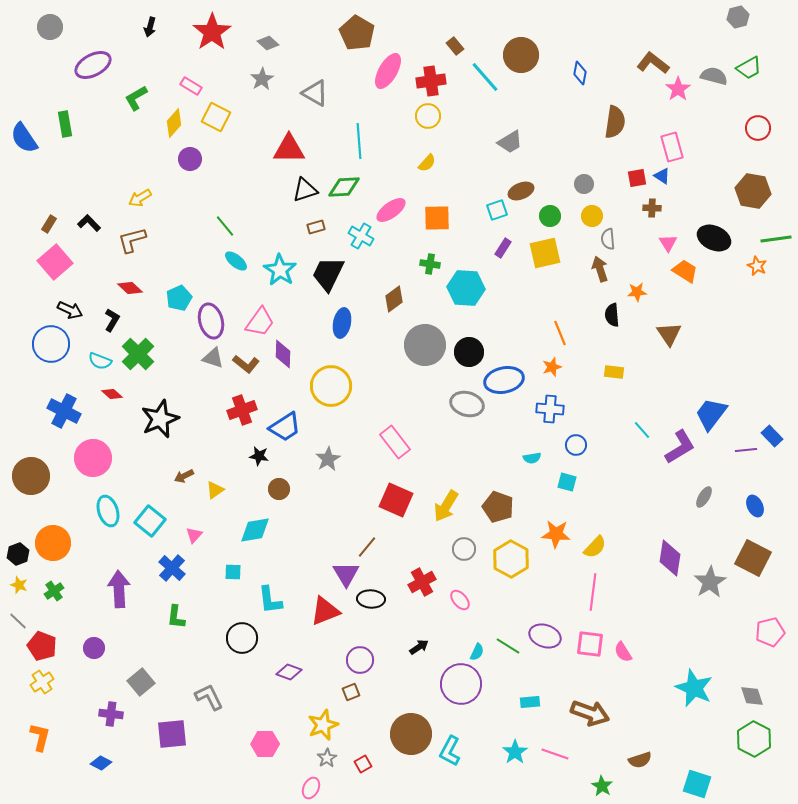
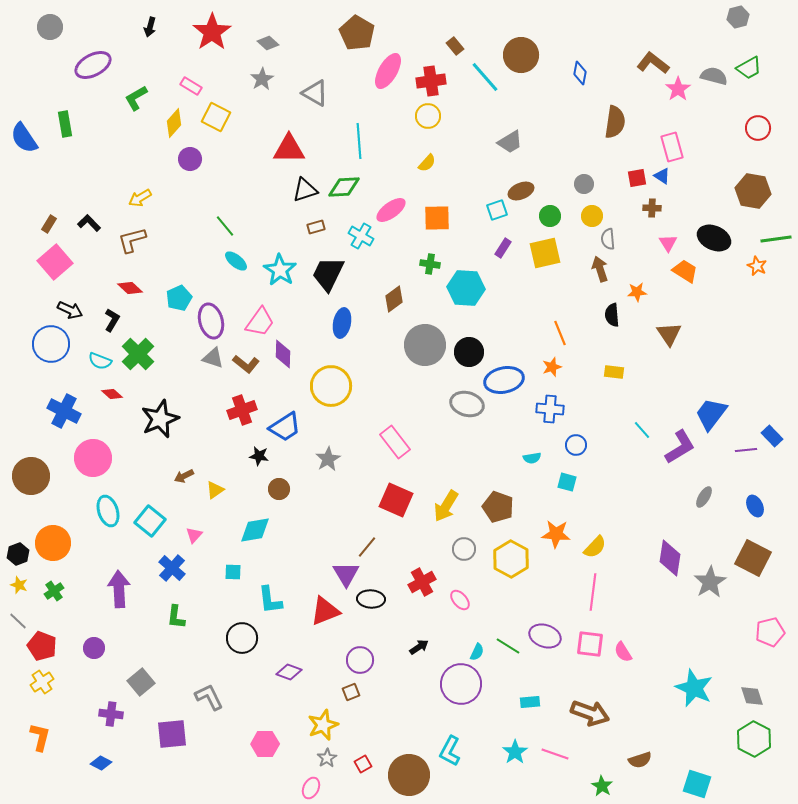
brown circle at (411, 734): moved 2 px left, 41 px down
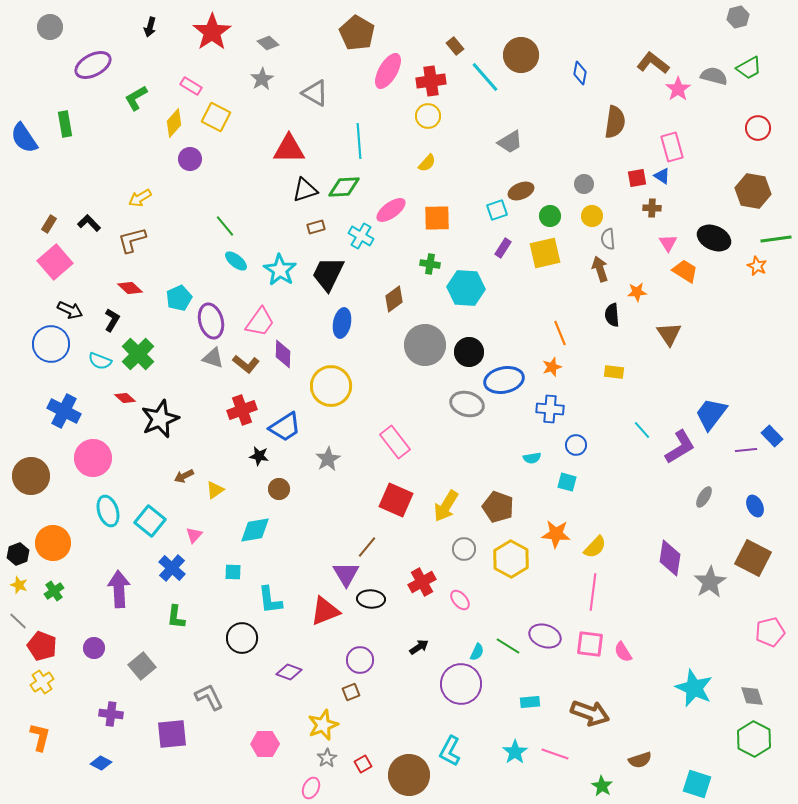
red diamond at (112, 394): moved 13 px right, 4 px down
gray square at (141, 682): moved 1 px right, 16 px up
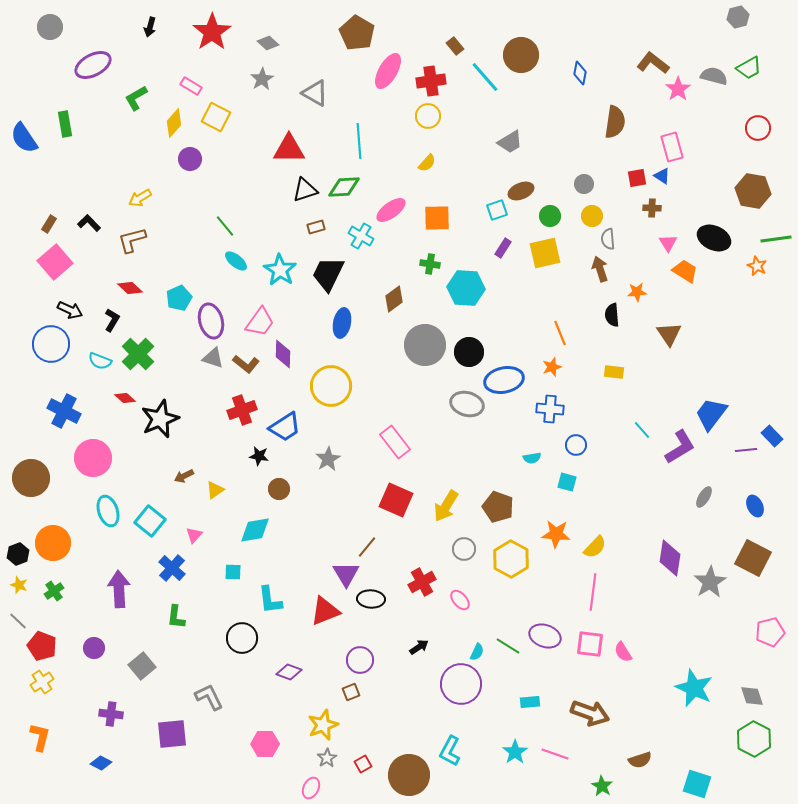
brown circle at (31, 476): moved 2 px down
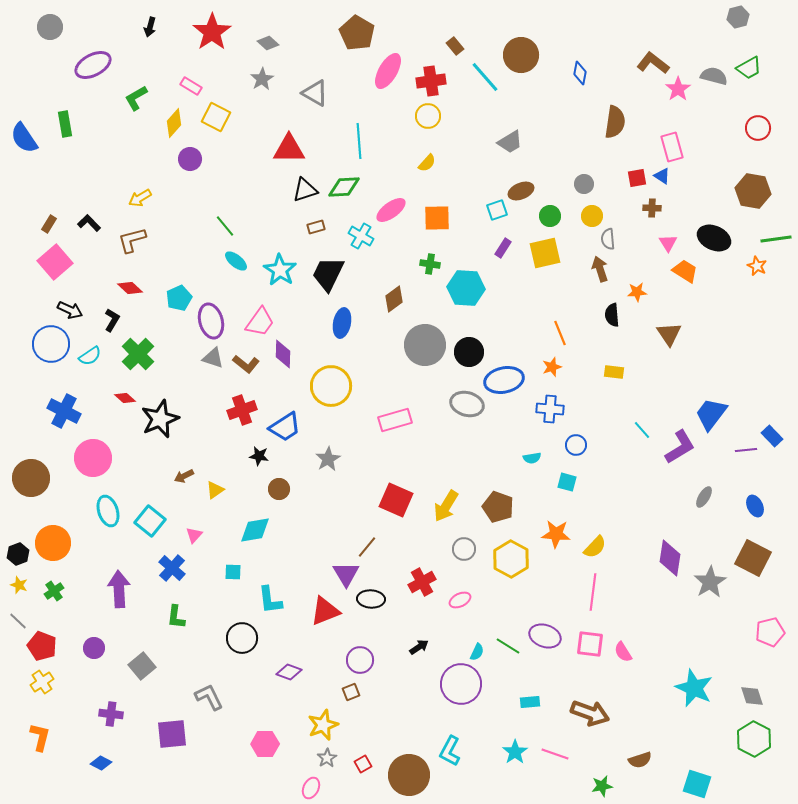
cyan semicircle at (100, 361): moved 10 px left, 5 px up; rotated 55 degrees counterclockwise
pink rectangle at (395, 442): moved 22 px up; rotated 68 degrees counterclockwise
pink ellipse at (460, 600): rotated 75 degrees counterclockwise
green star at (602, 786): rotated 30 degrees clockwise
